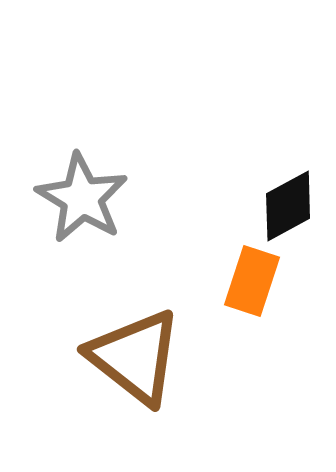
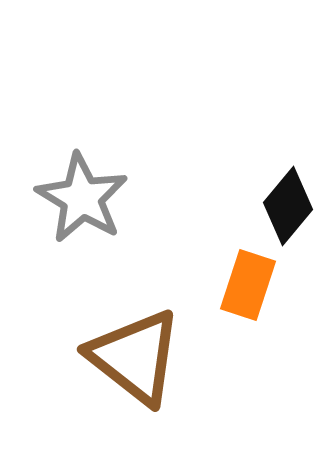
black diamond: rotated 22 degrees counterclockwise
orange rectangle: moved 4 px left, 4 px down
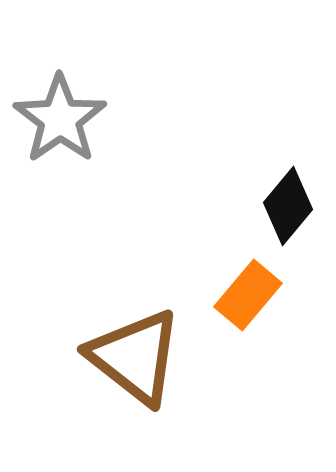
gray star: moved 22 px left, 79 px up; rotated 6 degrees clockwise
orange rectangle: moved 10 px down; rotated 22 degrees clockwise
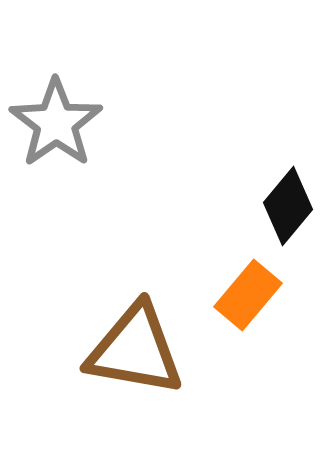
gray star: moved 4 px left, 4 px down
brown triangle: moved 7 px up; rotated 28 degrees counterclockwise
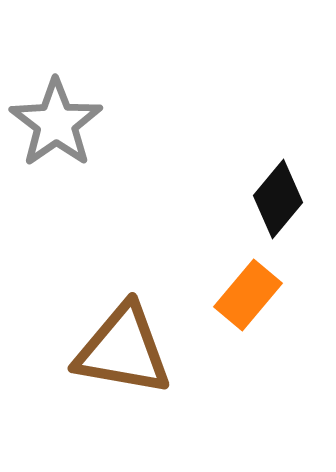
black diamond: moved 10 px left, 7 px up
brown triangle: moved 12 px left
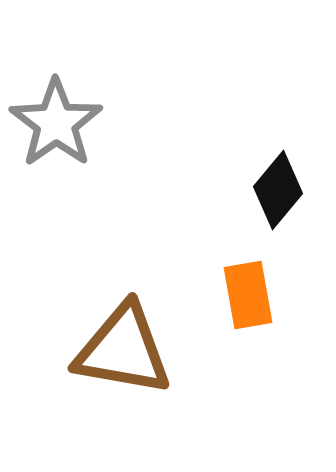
black diamond: moved 9 px up
orange rectangle: rotated 50 degrees counterclockwise
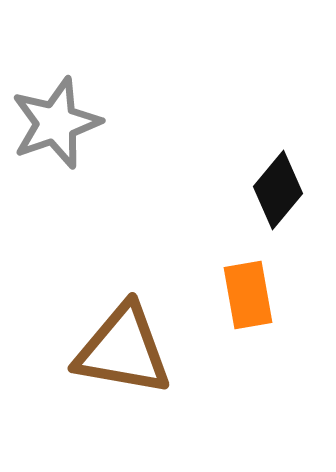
gray star: rotated 16 degrees clockwise
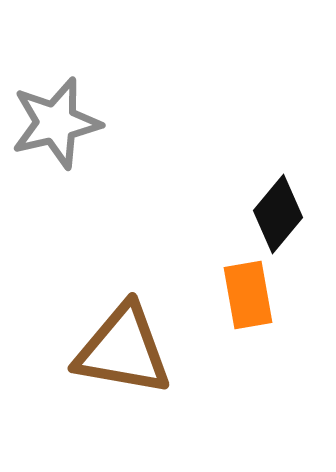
gray star: rotated 6 degrees clockwise
black diamond: moved 24 px down
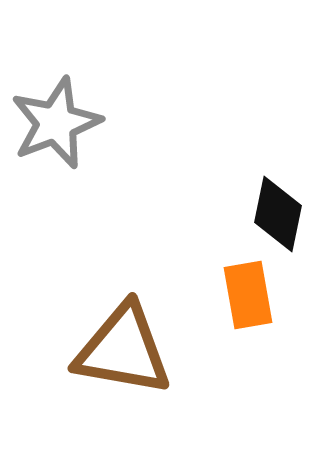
gray star: rotated 8 degrees counterclockwise
black diamond: rotated 28 degrees counterclockwise
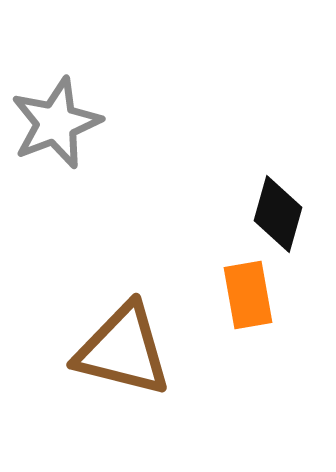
black diamond: rotated 4 degrees clockwise
brown triangle: rotated 4 degrees clockwise
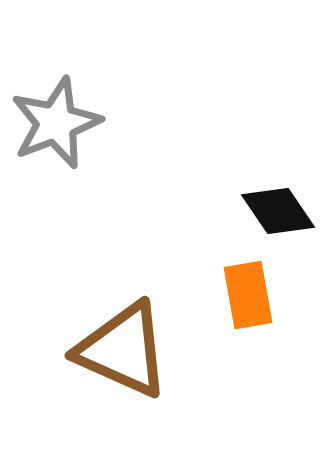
black diamond: moved 3 px up; rotated 50 degrees counterclockwise
brown triangle: rotated 10 degrees clockwise
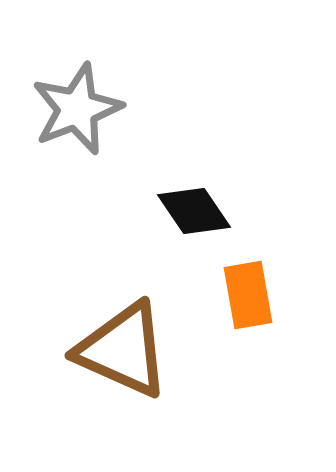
gray star: moved 21 px right, 14 px up
black diamond: moved 84 px left
